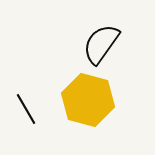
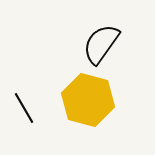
black line: moved 2 px left, 1 px up
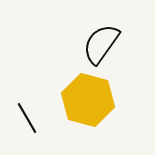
black line: moved 3 px right, 10 px down
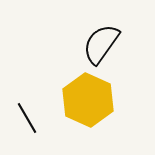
yellow hexagon: rotated 9 degrees clockwise
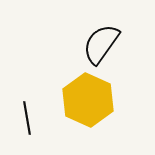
black line: rotated 20 degrees clockwise
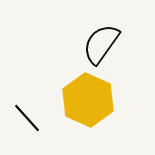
black line: rotated 32 degrees counterclockwise
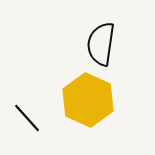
black semicircle: rotated 27 degrees counterclockwise
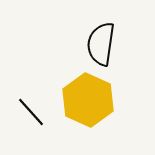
black line: moved 4 px right, 6 px up
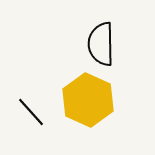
black semicircle: rotated 9 degrees counterclockwise
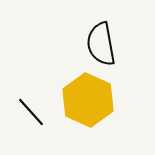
black semicircle: rotated 9 degrees counterclockwise
